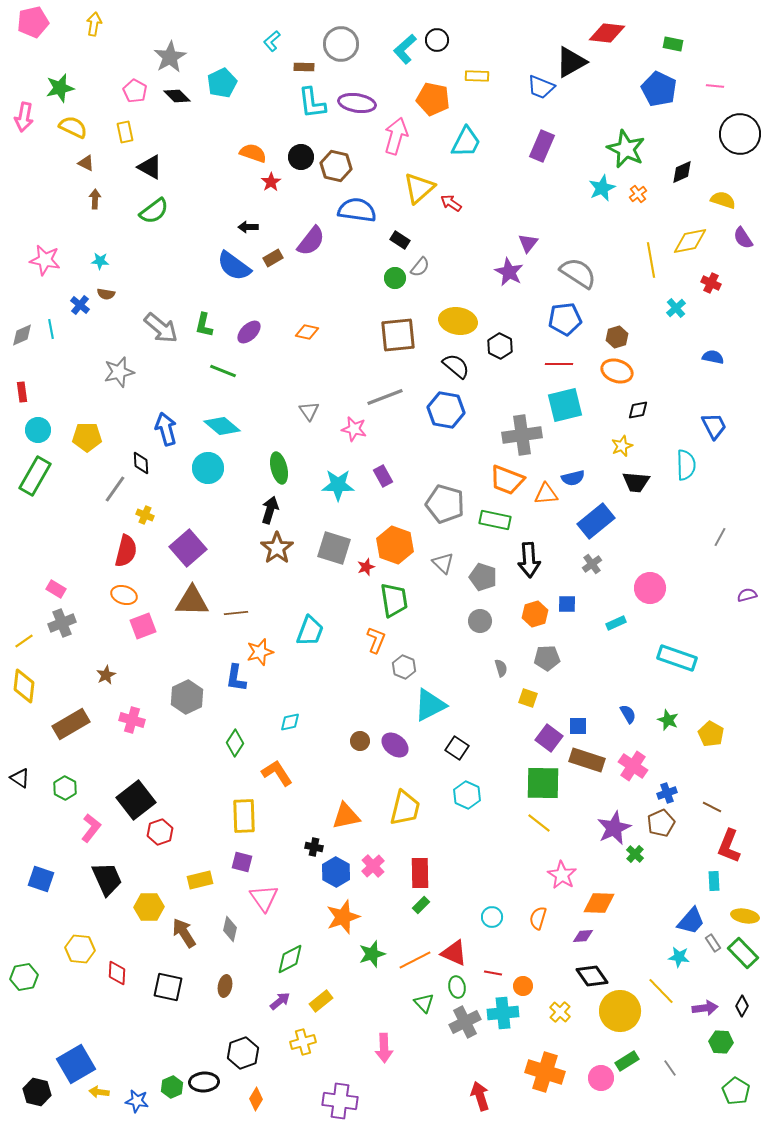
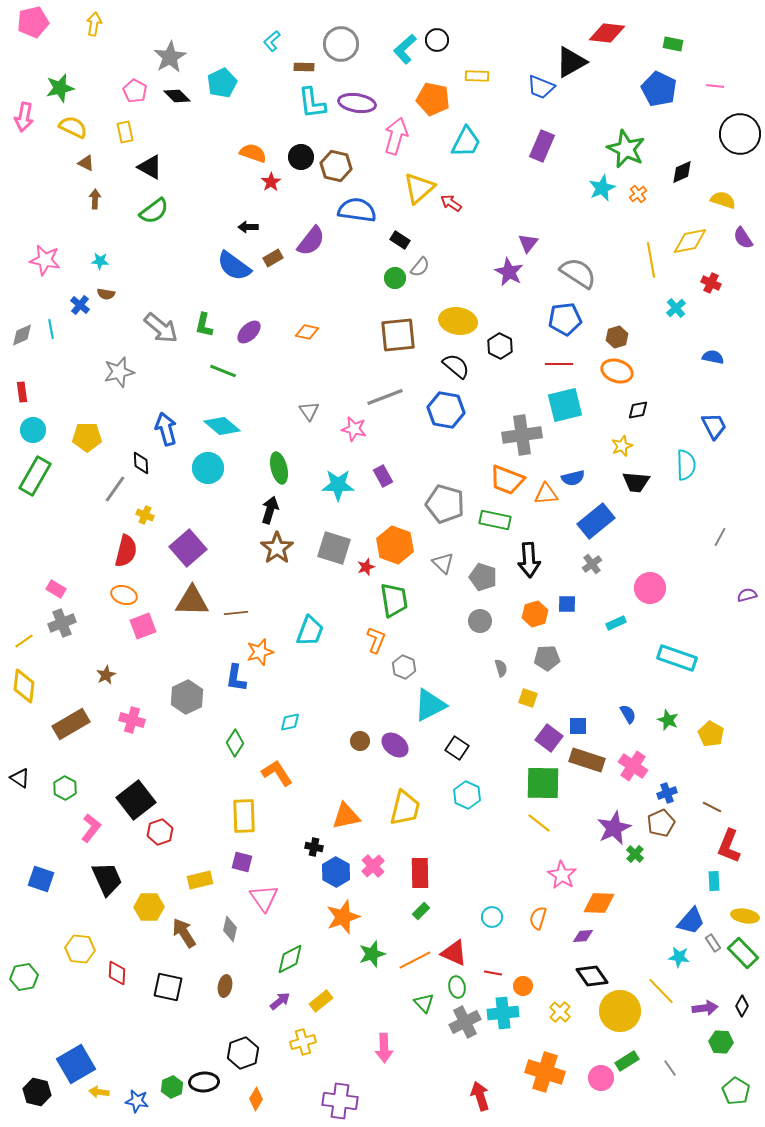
cyan circle at (38, 430): moved 5 px left
green rectangle at (421, 905): moved 6 px down
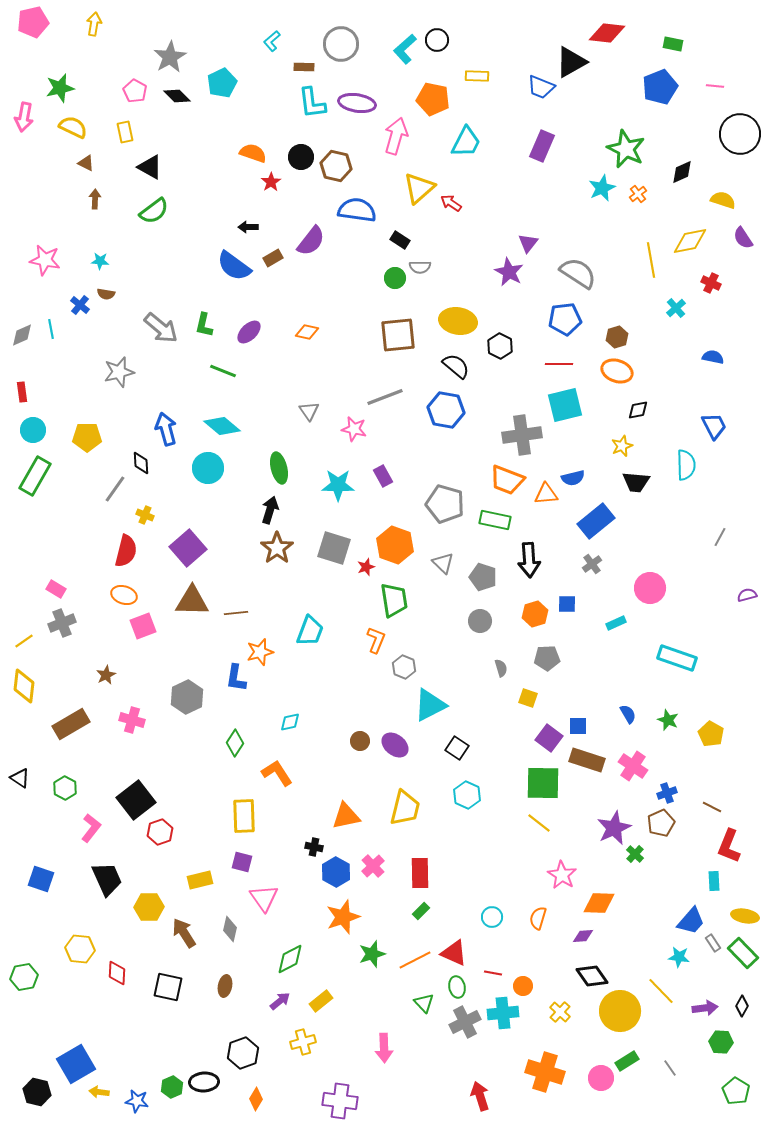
blue pentagon at (659, 89): moved 1 px right, 2 px up; rotated 24 degrees clockwise
gray semicircle at (420, 267): rotated 50 degrees clockwise
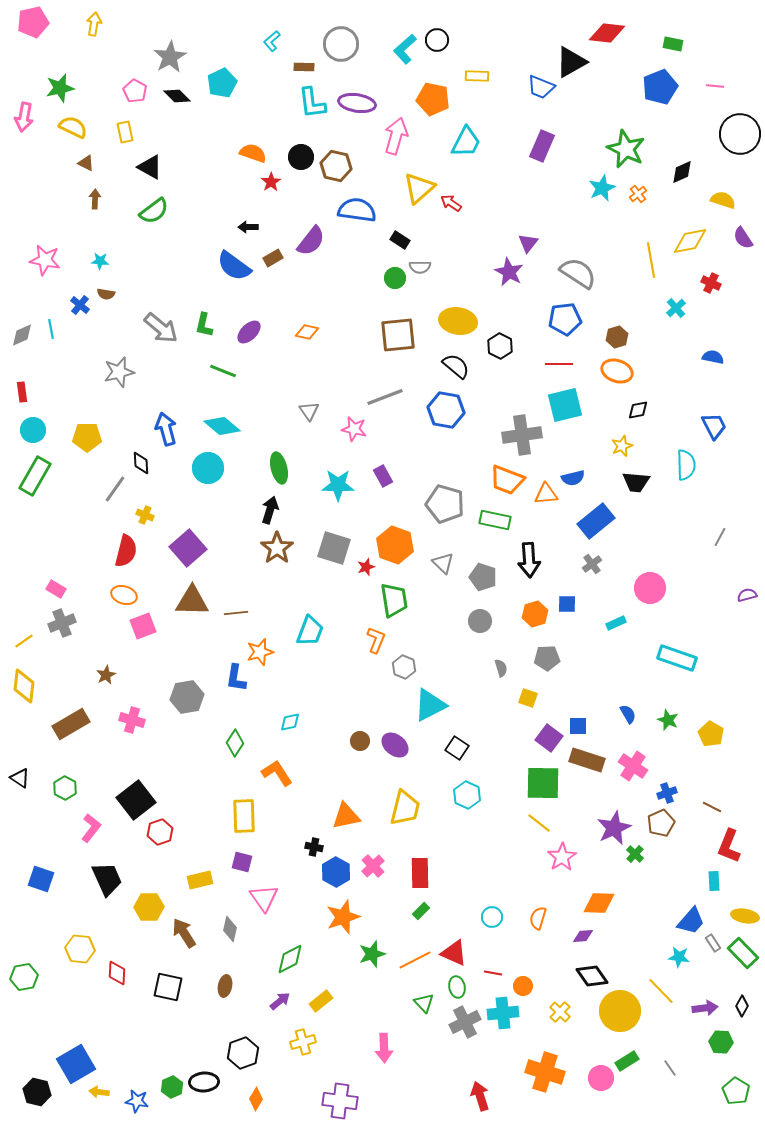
gray hexagon at (187, 697): rotated 16 degrees clockwise
pink star at (562, 875): moved 18 px up; rotated 8 degrees clockwise
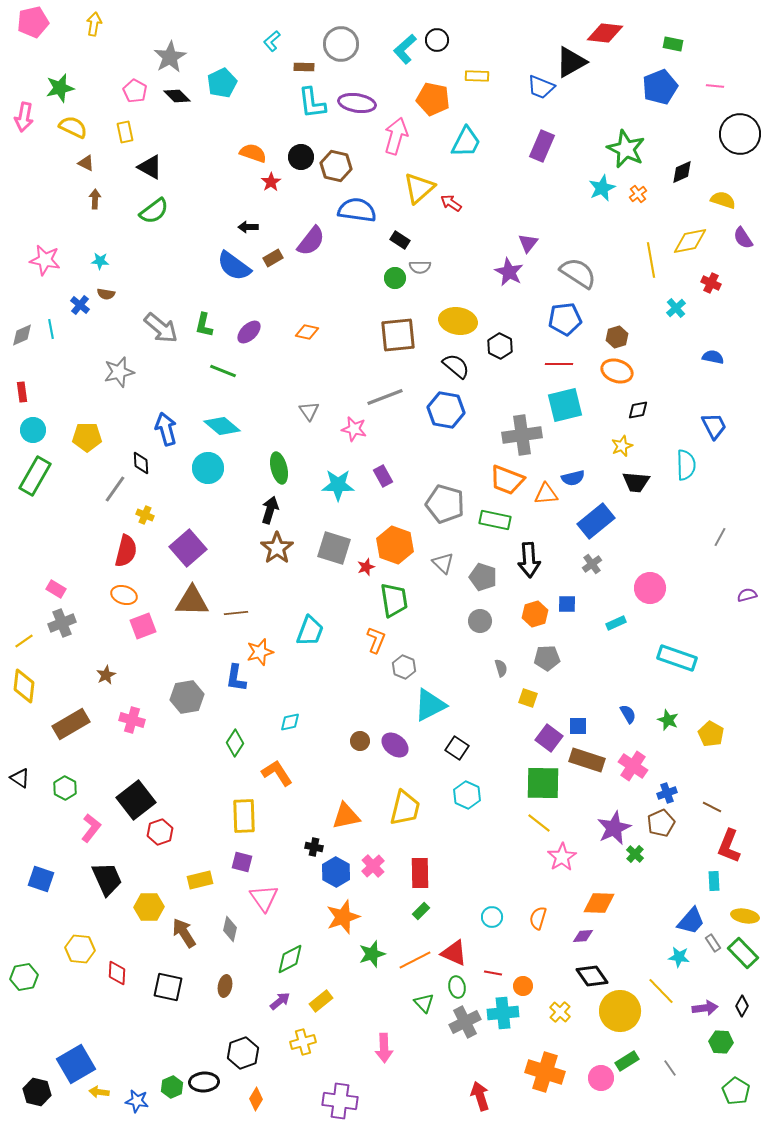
red diamond at (607, 33): moved 2 px left
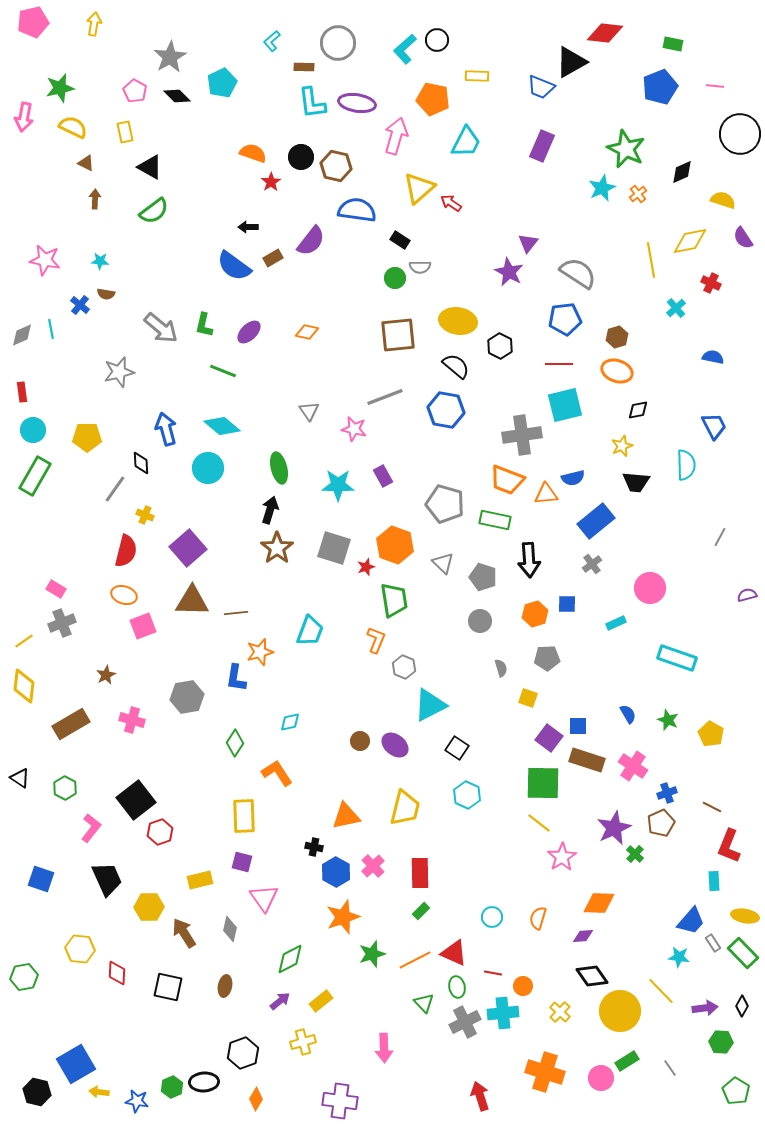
gray circle at (341, 44): moved 3 px left, 1 px up
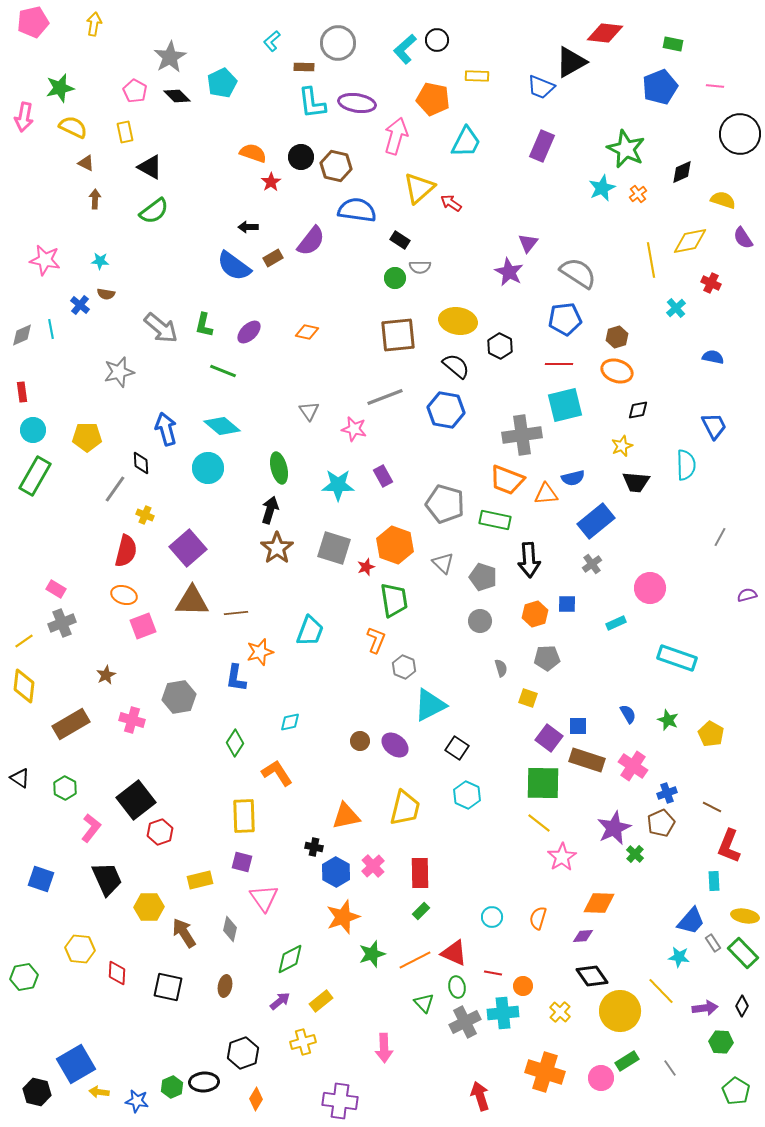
gray hexagon at (187, 697): moved 8 px left
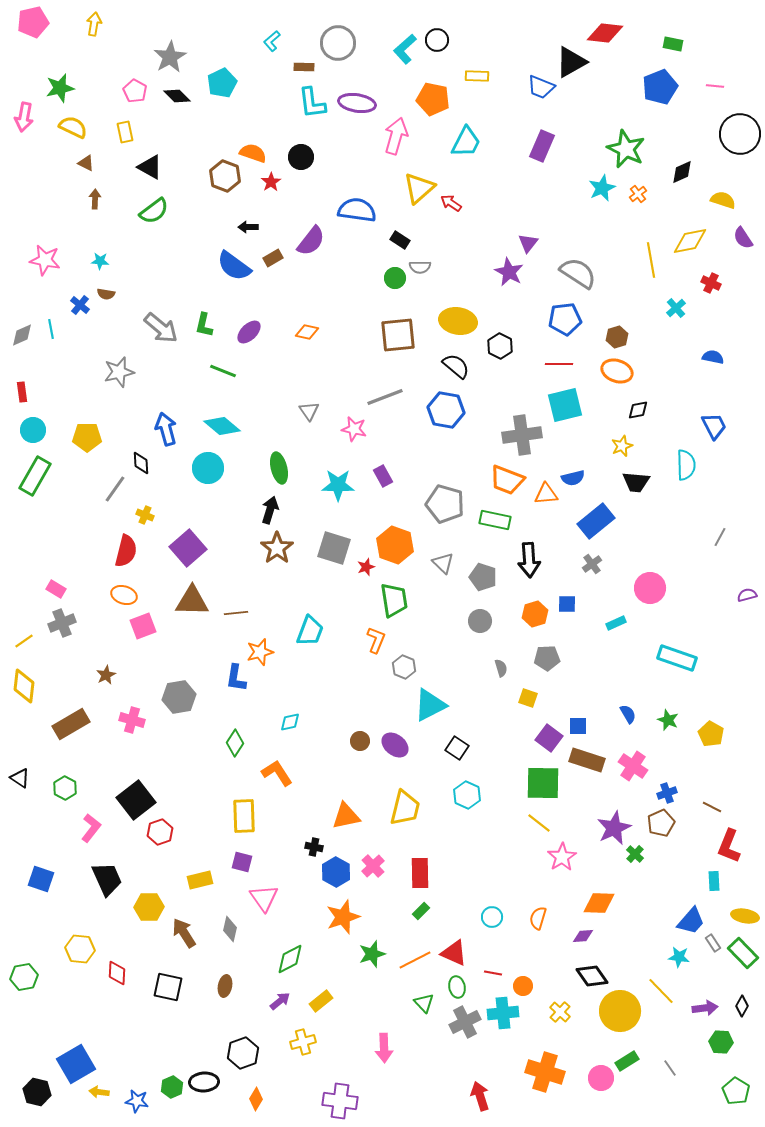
brown hexagon at (336, 166): moved 111 px left, 10 px down; rotated 8 degrees clockwise
